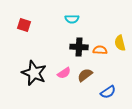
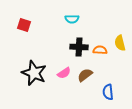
blue semicircle: rotated 119 degrees clockwise
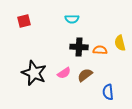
red square: moved 4 px up; rotated 32 degrees counterclockwise
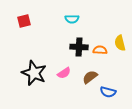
brown semicircle: moved 5 px right, 2 px down
blue semicircle: rotated 70 degrees counterclockwise
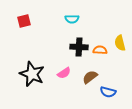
black star: moved 2 px left, 1 px down
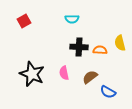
red square: rotated 16 degrees counterclockwise
pink semicircle: rotated 112 degrees clockwise
blue semicircle: rotated 14 degrees clockwise
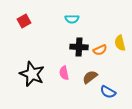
orange semicircle: rotated 152 degrees clockwise
